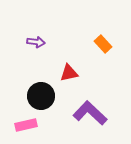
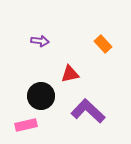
purple arrow: moved 4 px right, 1 px up
red triangle: moved 1 px right, 1 px down
purple L-shape: moved 2 px left, 2 px up
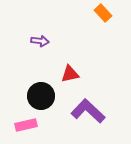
orange rectangle: moved 31 px up
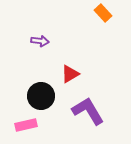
red triangle: rotated 18 degrees counterclockwise
purple L-shape: rotated 16 degrees clockwise
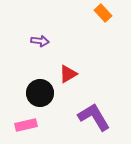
red triangle: moved 2 px left
black circle: moved 1 px left, 3 px up
purple L-shape: moved 6 px right, 6 px down
